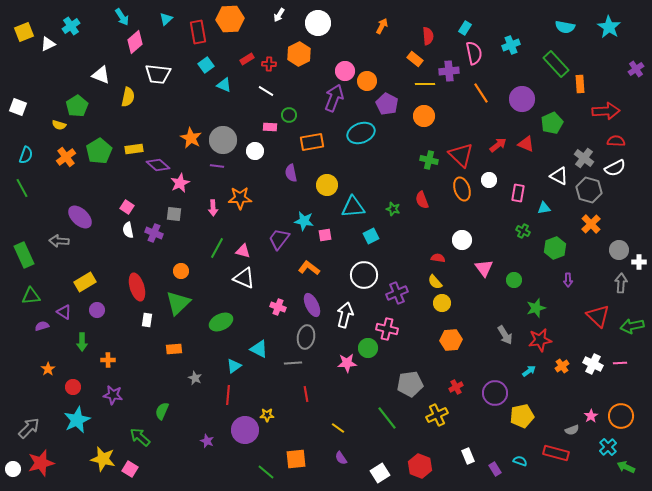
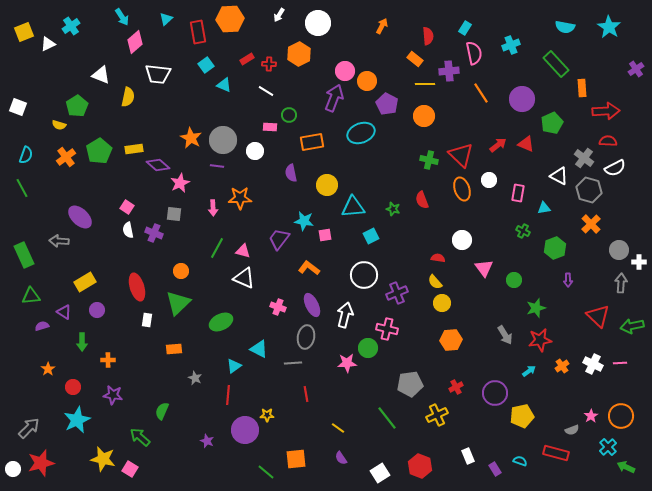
orange rectangle at (580, 84): moved 2 px right, 4 px down
red semicircle at (616, 141): moved 8 px left
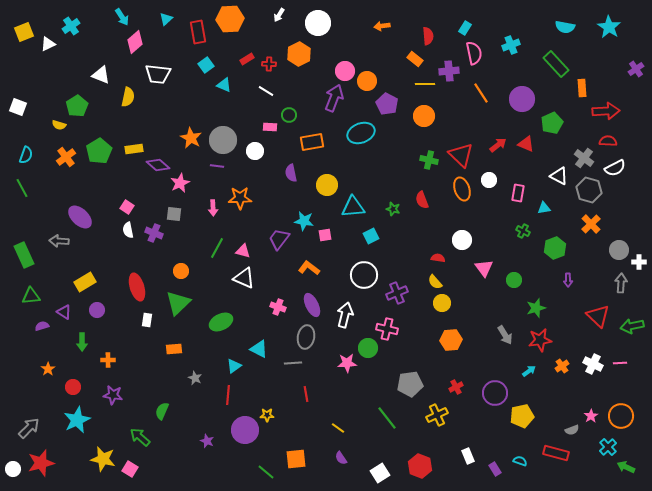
orange arrow at (382, 26): rotated 126 degrees counterclockwise
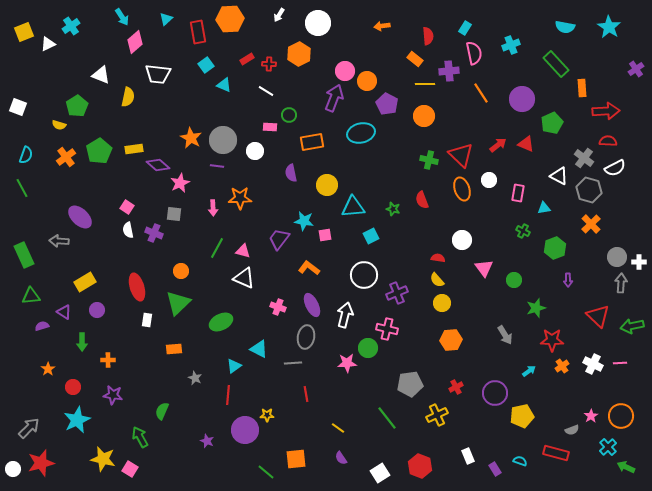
cyan ellipse at (361, 133): rotated 8 degrees clockwise
gray circle at (619, 250): moved 2 px left, 7 px down
yellow semicircle at (435, 282): moved 2 px right, 2 px up
red star at (540, 340): moved 12 px right; rotated 10 degrees clockwise
green arrow at (140, 437): rotated 20 degrees clockwise
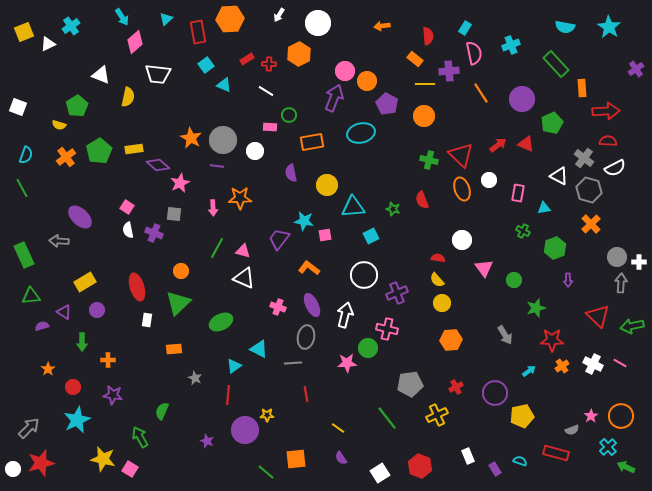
pink line at (620, 363): rotated 32 degrees clockwise
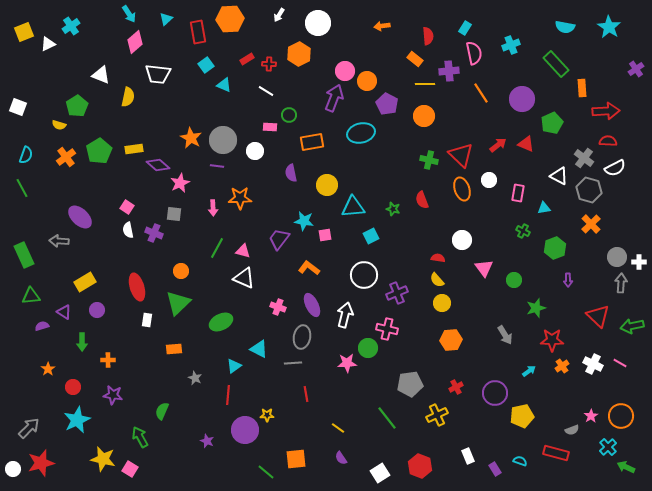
cyan arrow at (122, 17): moved 7 px right, 3 px up
gray ellipse at (306, 337): moved 4 px left
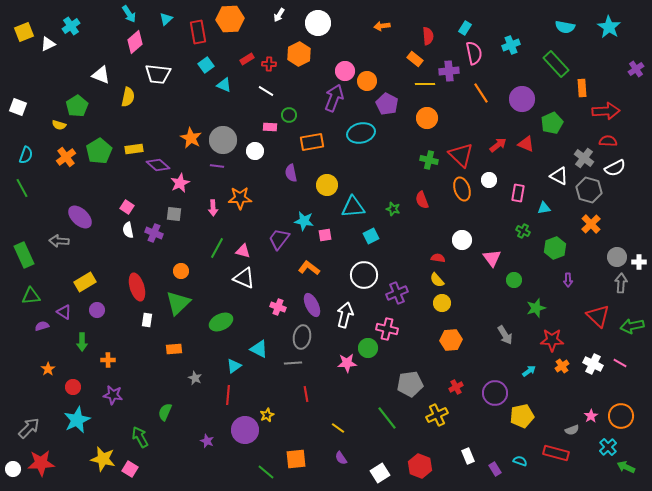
orange circle at (424, 116): moved 3 px right, 2 px down
pink triangle at (484, 268): moved 8 px right, 10 px up
green semicircle at (162, 411): moved 3 px right, 1 px down
yellow star at (267, 415): rotated 24 degrees counterclockwise
red star at (41, 463): rotated 12 degrees clockwise
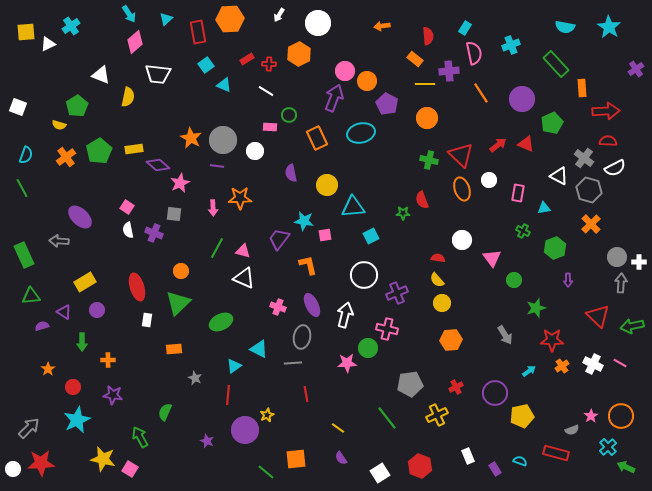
yellow square at (24, 32): moved 2 px right; rotated 18 degrees clockwise
orange rectangle at (312, 142): moved 5 px right, 4 px up; rotated 75 degrees clockwise
green star at (393, 209): moved 10 px right, 4 px down; rotated 16 degrees counterclockwise
orange L-shape at (309, 268): moved 1 px left, 3 px up; rotated 40 degrees clockwise
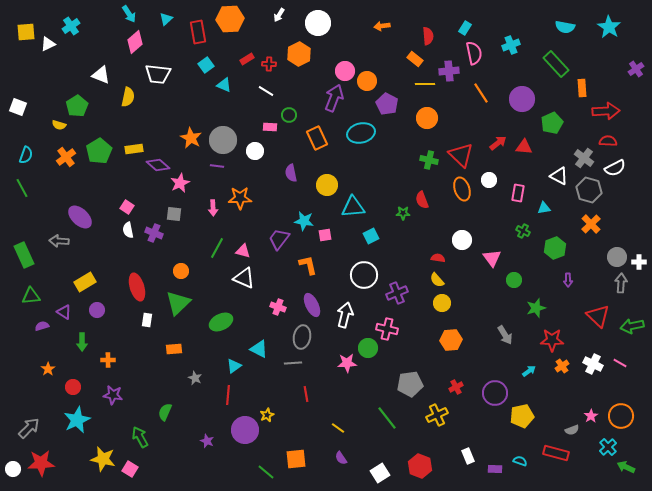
red triangle at (526, 144): moved 2 px left, 3 px down; rotated 18 degrees counterclockwise
red arrow at (498, 145): moved 2 px up
purple rectangle at (495, 469): rotated 56 degrees counterclockwise
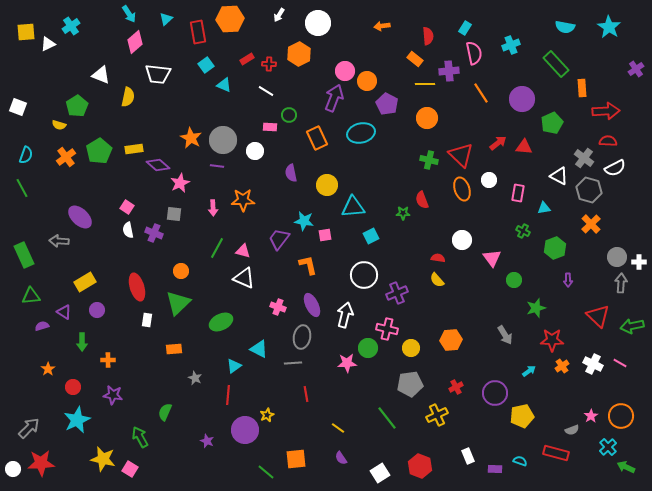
orange star at (240, 198): moved 3 px right, 2 px down
yellow circle at (442, 303): moved 31 px left, 45 px down
